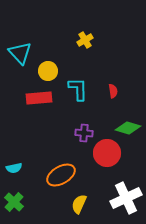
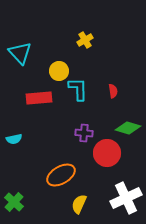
yellow circle: moved 11 px right
cyan semicircle: moved 29 px up
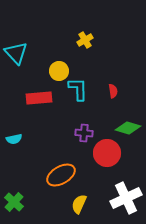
cyan triangle: moved 4 px left
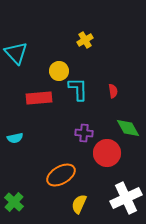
green diamond: rotated 45 degrees clockwise
cyan semicircle: moved 1 px right, 1 px up
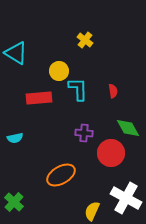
yellow cross: rotated 21 degrees counterclockwise
cyan triangle: rotated 15 degrees counterclockwise
red circle: moved 4 px right
white cross: rotated 36 degrees counterclockwise
yellow semicircle: moved 13 px right, 7 px down
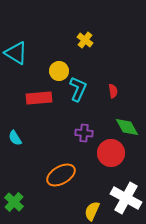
cyan L-shape: rotated 25 degrees clockwise
green diamond: moved 1 px left, 1 px up
cyan semicircle: rotated 70 degrees clockwise
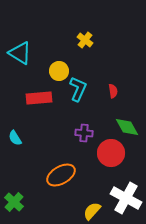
cyan triangle: moved 4 px right
yellow semicircle: rotated 18 degrees clockwise
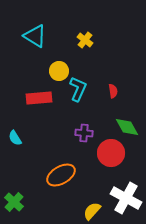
cyan triangle: moved 15 px right, 17 px up
